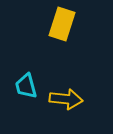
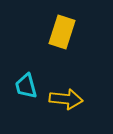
yellow rectangle: moved 8 px down
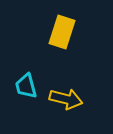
yellow arrow: rotated 8 degrees clockwise
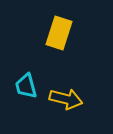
yellow rectangle: moved 3 px left, 1 px down
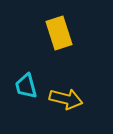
yellow rectangle: rotated 36 degrees counterclockwise
